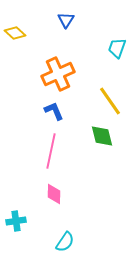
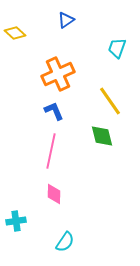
blue triangle: rotated 24 degrees clockwise
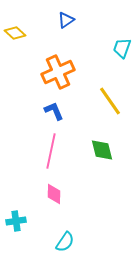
cyan trapezoid: moved 5 px right
orange cross: moved 2 px up
green diamond: moved 14 px down
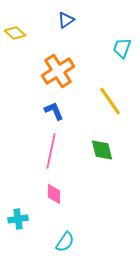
orange cross: moved 1 px up; rotated 8 degrees counterclockwise
cyan cross: moved 2 px right, 2 px up
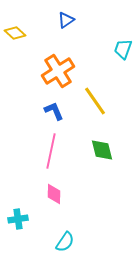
cyan trapezoid: moved 1 px right, 1 px down
yellow line: moved 15 px left
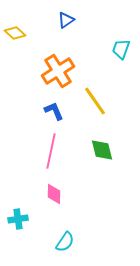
cyan trapezoid: moved 2 px left
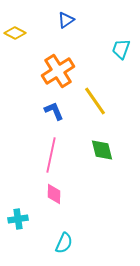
yellow diamond: rotated 15 degrees counterclockwise
pink line: moved 4 px down
cyan semicircle: moved 1 px left, 1 px down; rotated 10 degrees counterclockwise
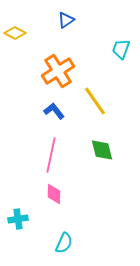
blue L-shape: rotated 15 degrees counterclockwise
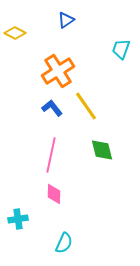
yellow line: moved 9 px left, 5 px down
blue L-shape: moved 2 px left, 3 px up
